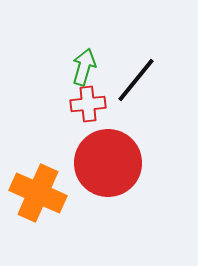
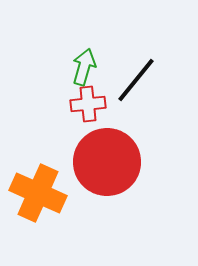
red circle: moved 1 px left, 1 px up
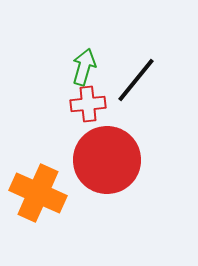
red circle: moved 2 px up
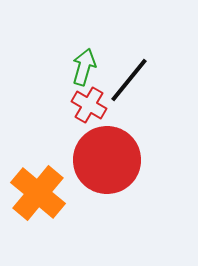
black line: moved 7 px left
red cross: moved 1 px right, 1 px down; rotated 36 degrees clockwise
orange cross: rotated 16 degrees clockwise
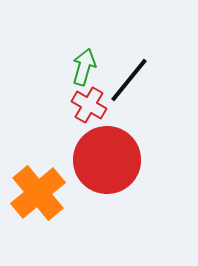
orange cross: rotated 10 degrees clockwise
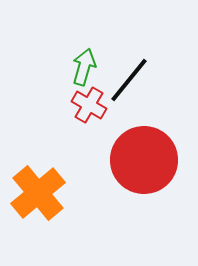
red circle: moved 37 px right
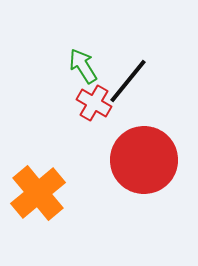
green arrow: moved 1 px left, 1 px up; rotated 48 degrees counterclockwise
black line: moved 1 px left, 1 px down
red cross: moved 5 px right, 2 px up
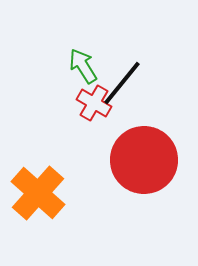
black line: moved 6 px left, 2 px down
orange cross: rotated 8 degrees counterclockwise
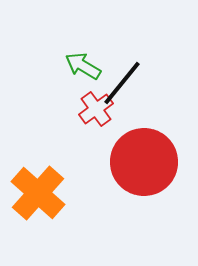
green arrow: rotated 27 degrees counterclockwise
red cross: moved 2 px right, 6 px down; rotated 24 degrees clockwise
red circle: moved 2 px down
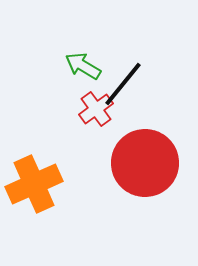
black line: moved 1 px right, 1 px down
red circle: moved 1 px right, 1 px down
orange cross: moved 4 px left, 9 px up; rotated 24 degrees clockwise
